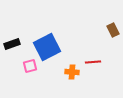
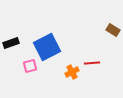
brown rectangle: rotated 32 degrees counterclockwise
black rectangle: moved 1 px left, 1 px up
red line: moved 1 px left, 1 px down
orange cross: rotated 32 degrees counterclockwise
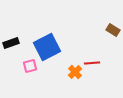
orange cross: moved 3 px right; rotated 16 degrees counterclockwise
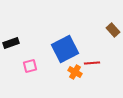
brown rectangle: rotated 16 degrees clockwise
blue square: moved 18 px right, 2 px down
orange cross: rotated 16 degrees counterclockwise
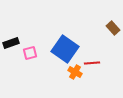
brown rectangle: moved 2 px up
blue square: rotated 28 degrees counterclockwise
pink square: moved 13 px up
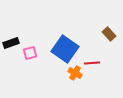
brown rectangle: moved 4 px left, 6 px down
orange cross: moved 1 px down
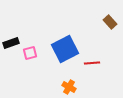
brown rectangle: moved 1 px right, 12 px up
blue square: rotated 28 degrees clockwise
orange cross: moved 6 px left, 14 px down
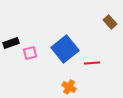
blue square: rotated 12 degrees counterclockwise
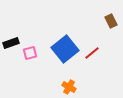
brown rectangle: moved 1 px right, 1 px up; rotated 16 degrees clockwise
red line: moved 10 px up; rotated 35 degrees counterclockwise
